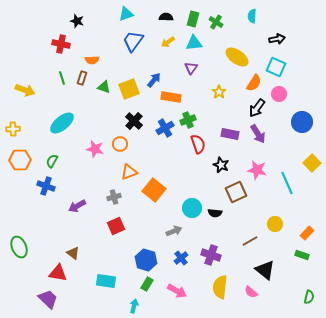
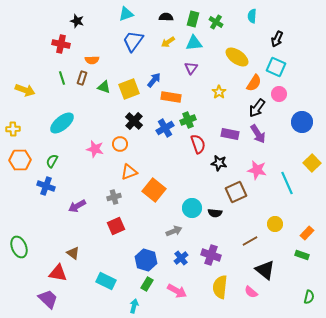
black arrow at (277, 39): rotated 126 degrees clockwise
black star at (221, 165): moved 2 px left, 2 px up; rotated 14 degrees counterclockwise
cyan rectangle at (106, 281): rotated 18 degrees clockwise
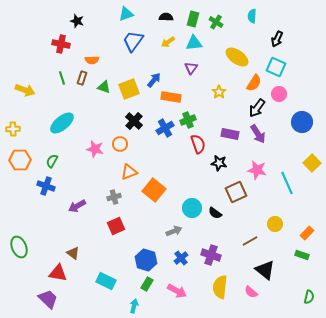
black semicircle at (215, 213): rotated 32 degrees clockwise
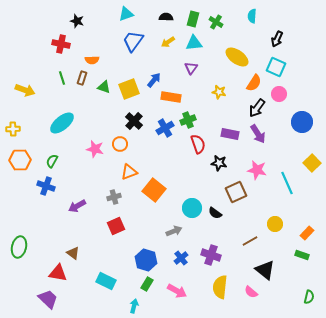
yellow star at (219, 92): rotated 24 degrees counterclockwise
green ellipse at (19, 247): rotated 35 degrees clockwise
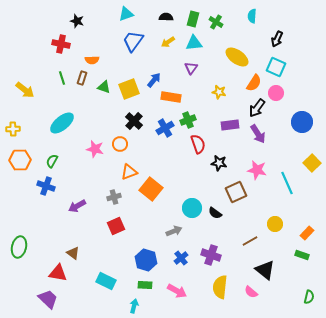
yellow arrow at (25, 90): rotated 18 degrees clockwise
pink circle at (279, 94): moved 3 px left, 1 px up
purple rectangle at (230, 134): moved 9 px up; rotated 18 degrees counterclockwise
orange square at (154, 190): moved 3 px left, 1 px up
green rectangle at (147, 284): moved 2 px left, 1 px down; rotated 64 degrees clockwise
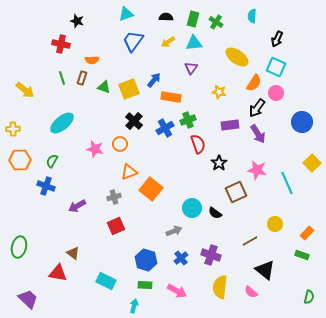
black star at (219, 163): rotated 28 degrees clockwise
purple trapezoid at (48, 299): moved 20 px left
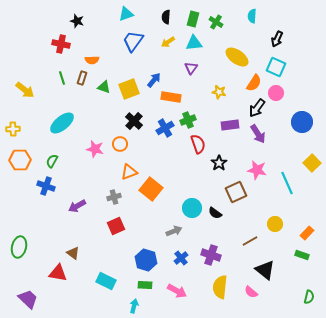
black semicircle at (166, 17): rotated 88 degrees counterclockwise
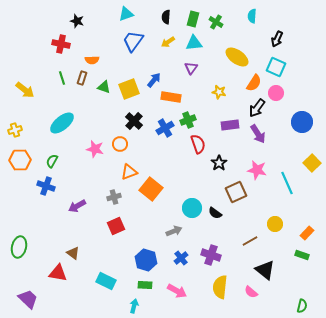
yellow cross at (13, 129): moved 2 px right, 1 px down; rotated 16 degrees counterclockwise
green semicircle at (309, 297): moved 7 px left, 9 px down
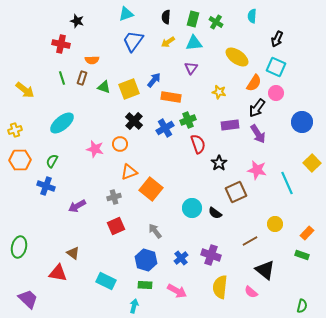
gray arrow at (174, 231): moved 19 px left; rotated 105 degrees counterclockwise
